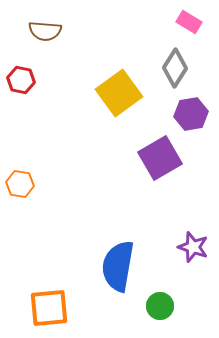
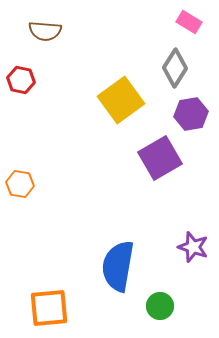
yellow square: moved 2 px right, 7 px down
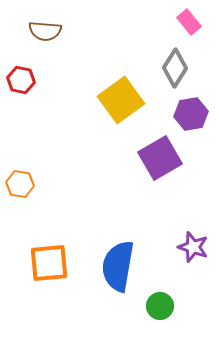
pink rectangle: rotated 20 degrees clockwise
orange square: moved 45 px up
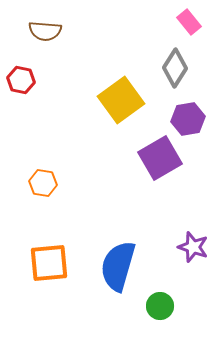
purple hexagon: moved 3 px left, 5 px down
orange hexagon: moved 23 px right, 1 px up
blue semicircle: rotated 6 degrees clockwise
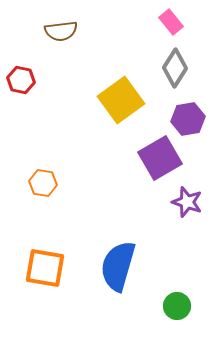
pink rectangle: moved 18 px left
brown semicircle: moved 16 px right; rotated 12 degrees counterclockwise
purple star: moved 6 px left, 45 px up
orange square: moved 4 px left, 5 px down; rotated 15 degrees clockwise
green circle: moved 17 px right
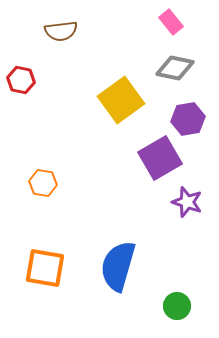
gray diamond: rotated 69 degrees clockwise
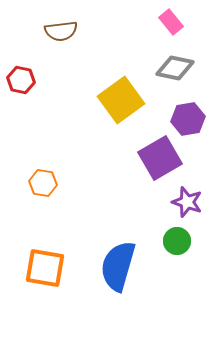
green circle: moved 65 px up
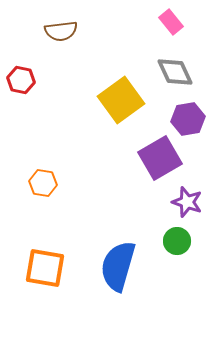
gray diamond: moved 4 px down; rotated 54 degrees clockwise
